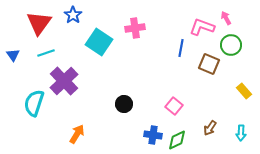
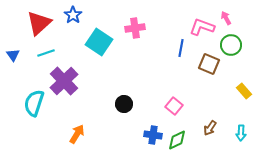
red triangle: rotated 12 degrees clockwise
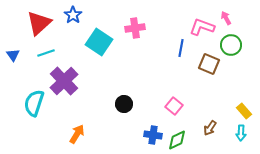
yellow rectangle: moved 20 px down
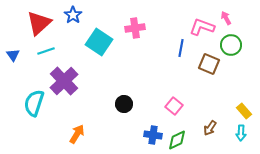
cyan line: moved 2 px up
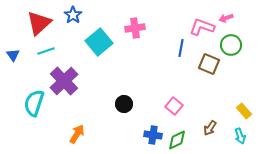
pink arrow: rotated 80 degrees counterclockwise
cyan square: rotated 16 degrees clockwise
cyan arrow: moved 1 px left, 3 px down; rotated 21 degrees counterclockwise
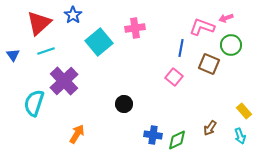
pink square: moved 29 px up
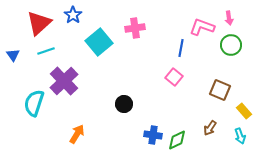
pink arrow: moved 3 px right; rotated 80 degrees counterclockwise
brown square: moved 11 px right, 26 px down
